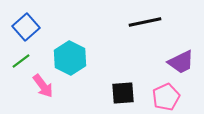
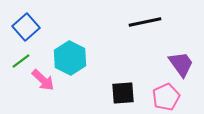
purple trapezoid: moved 2 px down; rotated 100 degrees counterclockwise
pink arrow: moved 6 px up; rotated 10 degrees counterclockwise
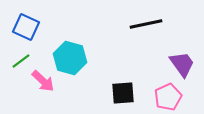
black line: moved 1 px right, 2 px down
blue square: rotated 24 degrees counterclockwise
cyan hexagon: rotated 12 degrees counterclockwise
purple trapezoid: moved 1 px right
pink arrow: moved 1 px down
pink pentagon: moved 2 px right
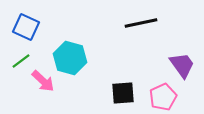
black line: moved 5 px left, 1 px up
purple trapezoid: moved 1 px down
pink pentagon: moved 5 px left
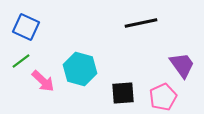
cyan hexagon: moved 10 px right, 11 px down
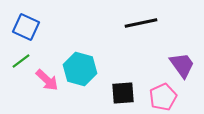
pink arrow: moved 4 px right, 1 px up
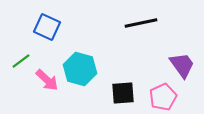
blue square: moved 21 px right
